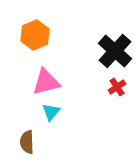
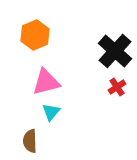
brown semicircle: moved 3 px right, 1 px up
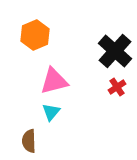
pink triangle: moved 8 px right, 1 px up
brown semicircle: moved 1 px left
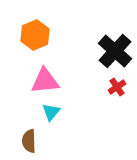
pink triangle: moved 9 px left; rotated 8 degrees clockwise
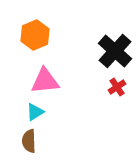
cyan triangle: moved 16 px left; rotated 18 degrees clockwise
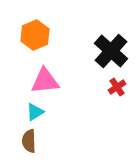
black cross: moved 4 px left
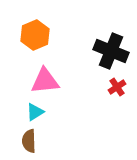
black cross: rotated 20 degrees counterclockwise
